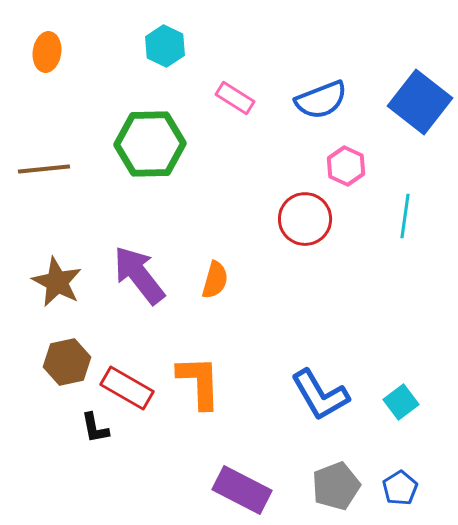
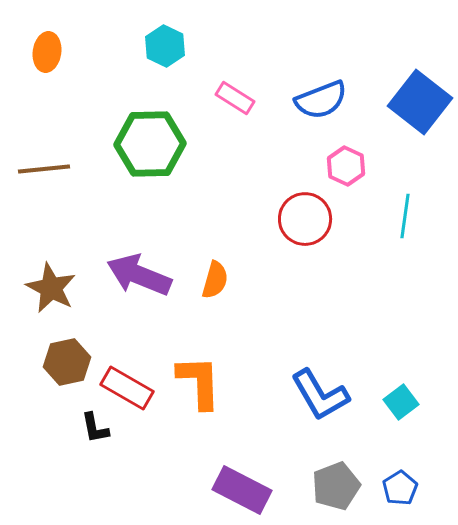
purple arrow: rotated 30 degrees counterclockwise
brown star: moved 6 px left, 6 px down
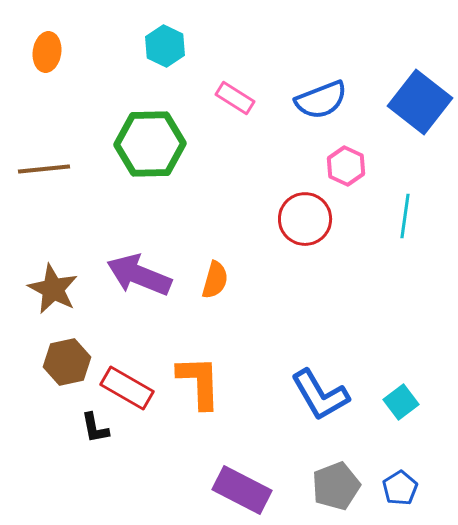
brown star: moved 2 px right, 1 px down
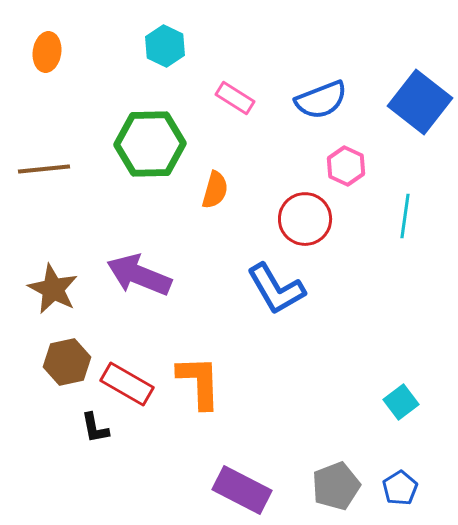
orange semicircle: moved 90 px up
red rectangle: moved 4 px up
blue L-shape: moved 44 px left, 106 px up
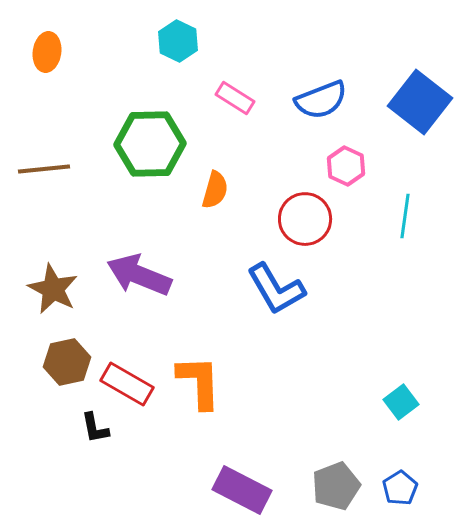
cyan hexagon: moved 13 px right, 5 px up
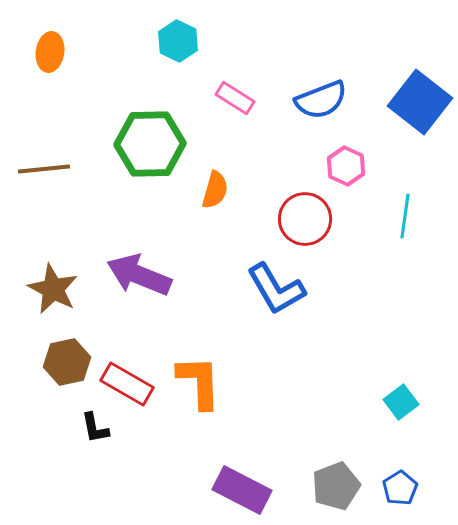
orange ellipse: moved 3 px right
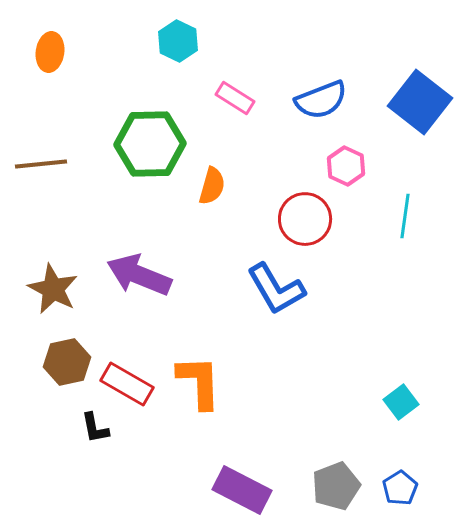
brown line: moved 3 px left, 5 px up
orange semicircle: moved 3 px left, 4 px up
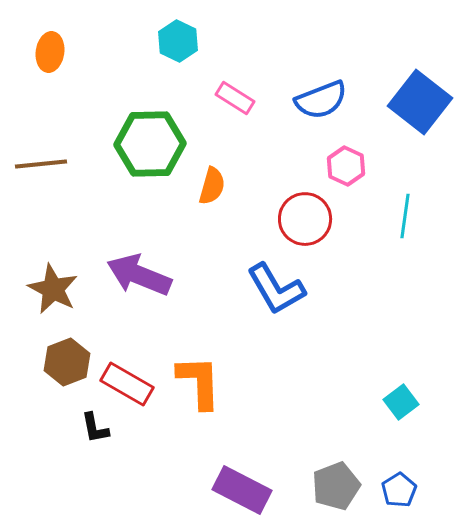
brown hexagon: rotated 9 degrees counterclockwise
blue pentagon: moved 1 px left, 2 px down
